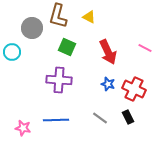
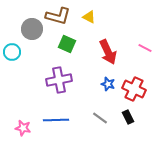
brown L-shape: rotated 90 degrees counterclockwise
gray circle: moved 1 px down
green square: moved 3 px up
purple cross: rotated 15 degrees counterclockwise
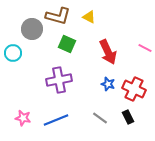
cyan circle: moved 1 px right, 1 px down
blue line: rotated 20 degrees counterclockwise
pink star: moved 10 px up
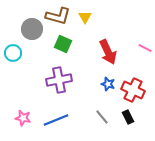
yellow triangle: moved 4 px left; rotated 32 degrees clockwise
green square: moved 4 px left
red cross: moved 1 px left, 1 px down
gray line: moved 2 px right, 1 px up; rotated 14 degrees clockwise
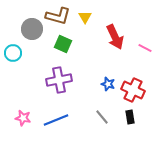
red arrow: moved 7 px right, 15 px up
black rectangle: moved 2 px right; rotated 16 degrees clockwise
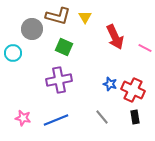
green square: moved 1 px right, 3 px down
blue star: moved 2 px right
black rectangle: moved 5 px right
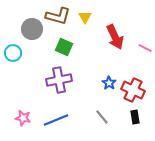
blue star: moved 1 px left, 1 px up; rotated 16 degrees clockwise
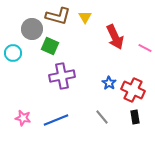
green square: moved 14 px left, 1 px up
purple cross: moved 3 px right, 4 px up
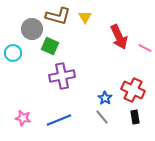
red arrow: moved 4 px right
blue star: moved 4 px left, 15 px down
blue line: moved 3 px right
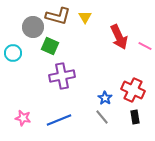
gray circle: moved 1 px right, 2 px up
pink line: moved 2 px up
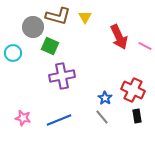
black rectangle: moved 2 px right, 1 px up
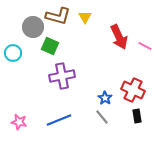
pink star: moved 4 px left, 4 px down
